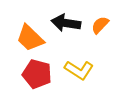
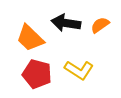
orange semicircle: rotated 12 degrees clockwise
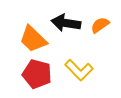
orange trapezoid: moved 3 px right, 1 px down
yellow L-shape: rotated 12 degrees clockwise
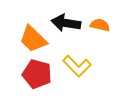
orange semicircle: rotated 48 degrees clockwise
yellow L-shape: moved 2 px left, 4 px up
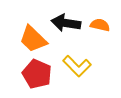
red pentagon: rotated 8 degrees clockwise
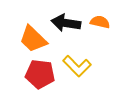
orange semicircle: moved 3 px up
red pentagon: moved 3 px right; rotated 16 degrees counterclockwise
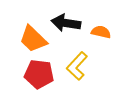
orange semicircle: moved 1 px right, 10 px down
yellow L-shape: rotated 88 degrees clockwise
red pentagon: moved 1 px left
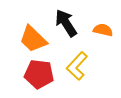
black arrow: rotated 48 degrees clockwise
orange semicircle: moved 2 px right, 2 px up
